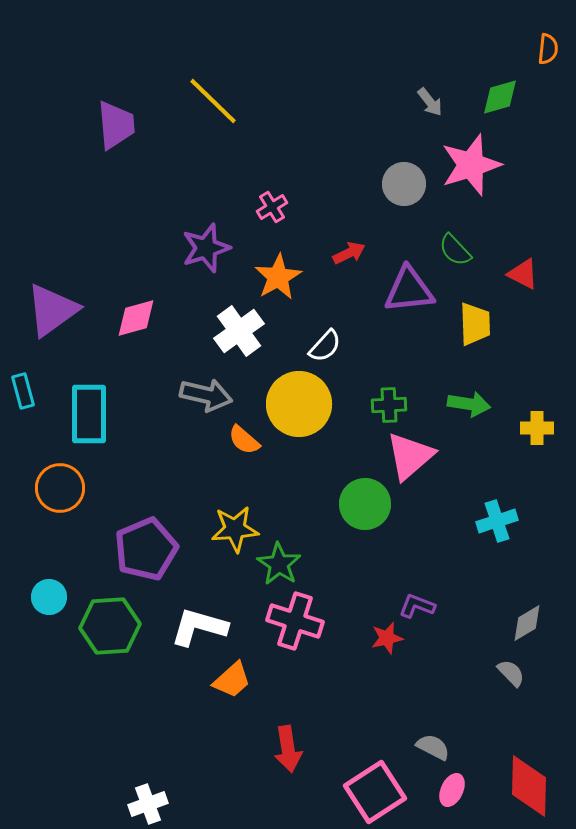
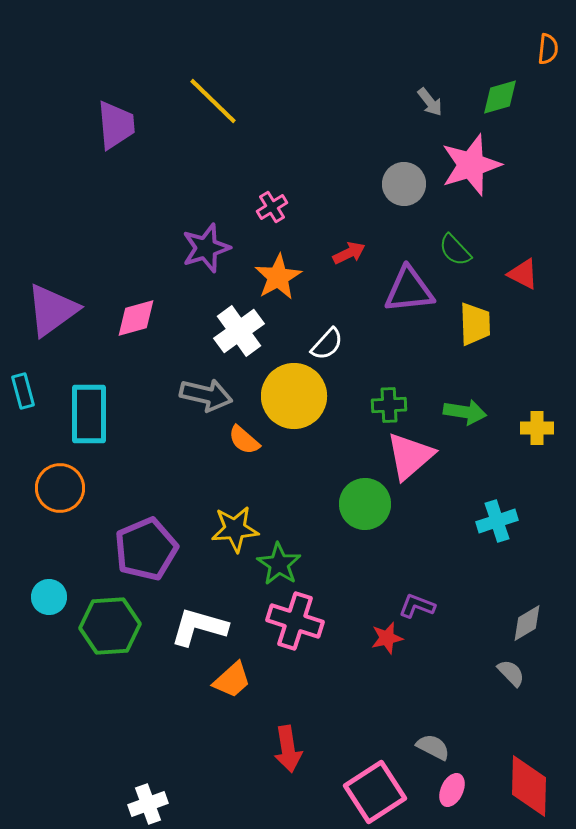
white semicircle at (325, 346): moved 2 px right, 2 px up
yellow circle at (299, 404): moved 5 px left, 8 px up
green arrow at (469, 404): moved 4 px left, 8 px down
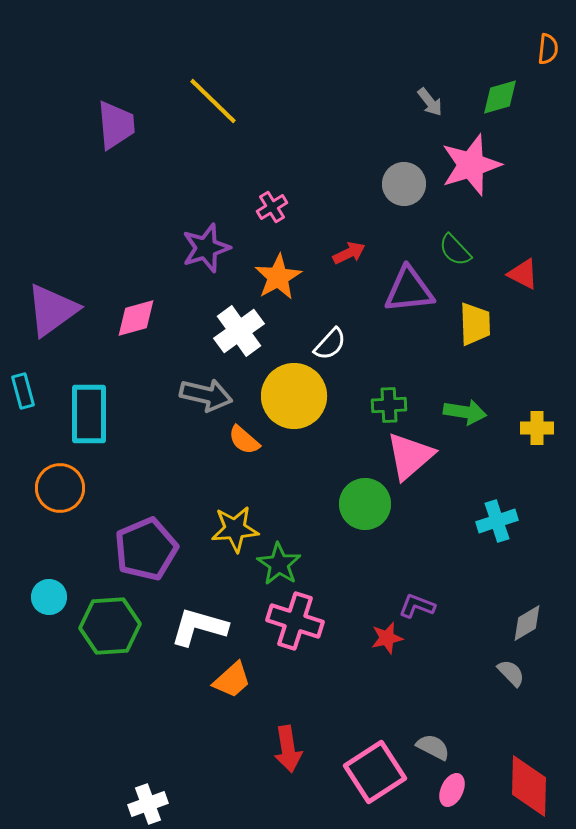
white semicircle at (327, 344): moved 3 px right
pink square at (375, 792): moved 20 px up
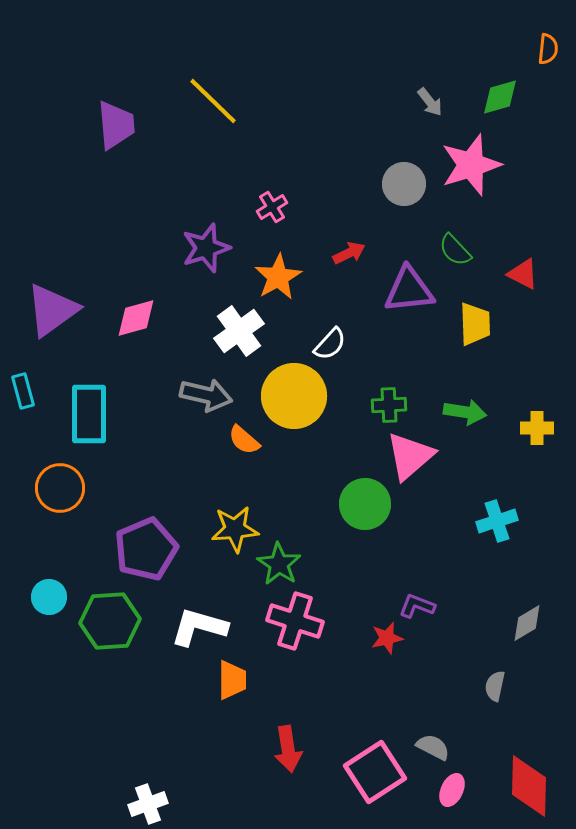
green hexagon at (110, 626): moved 5 px up
gray semicircle at (511, 673): moved 16 px left, 13 px down; rotated 124 degrees counterclockwise
orange trapezoid at (232, 680): rotated 48 degrees counterclockwise
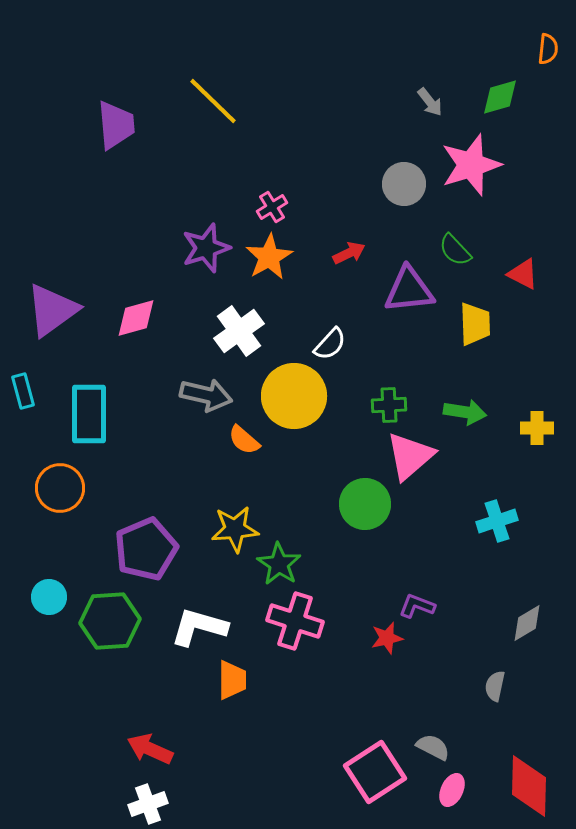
orange star at (278, 277): moved 9 px left, 20 px up
red arrow at (288, 749): moved 138 px left; rotated 123 degrees clockwise
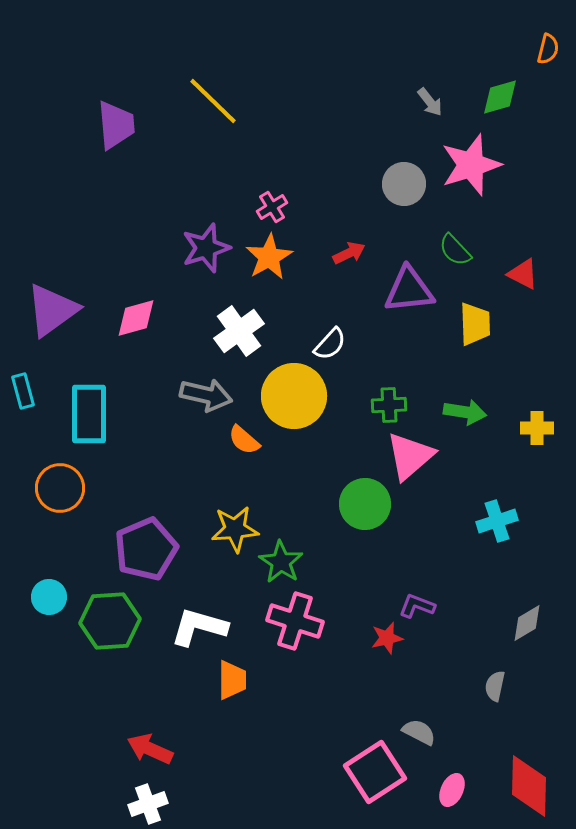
orange semicircle at (548, 49): rotated 8 degrees clockwise
green star at (279, 564): moved 2 px right, 2 px up
gray semicircle at (433, 747): moved 14 px left, 15 px up
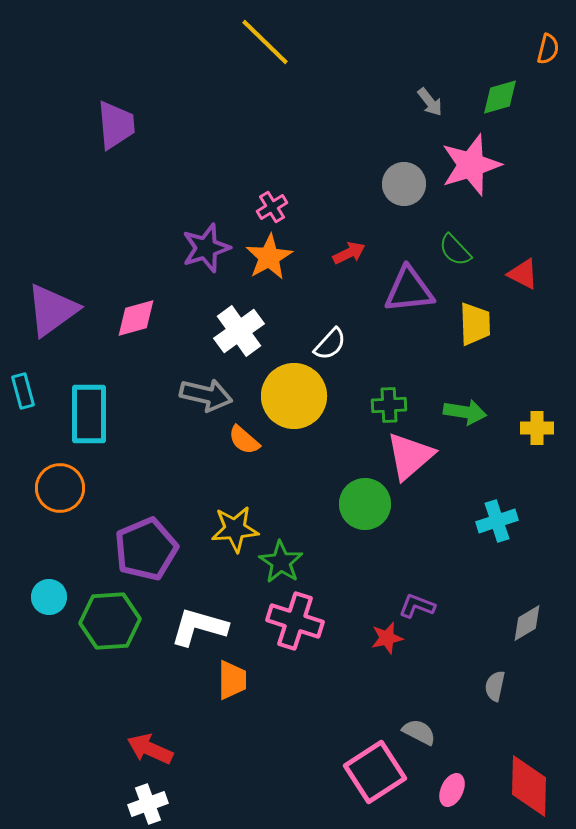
yellow line at (213, 101): moved 52 px right, 59 px up
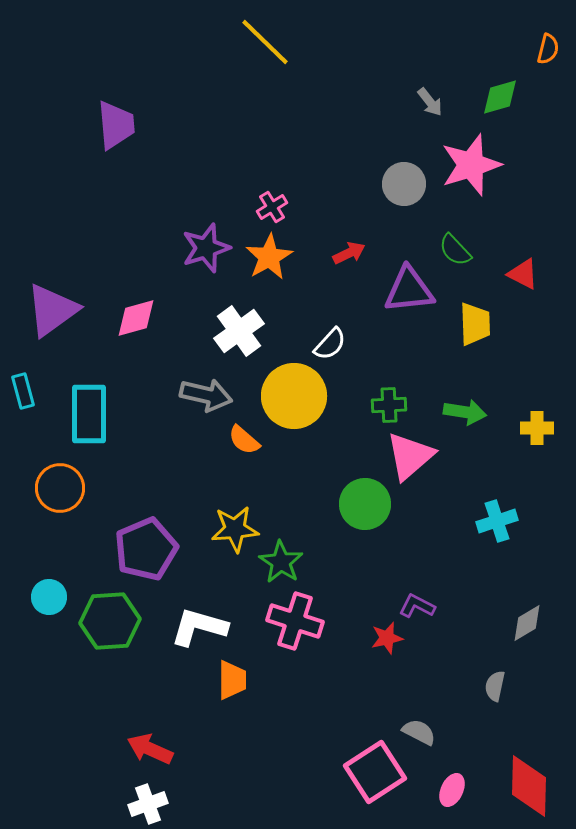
purple L-shape at (417, 606): rotated 6 degrees clockwise
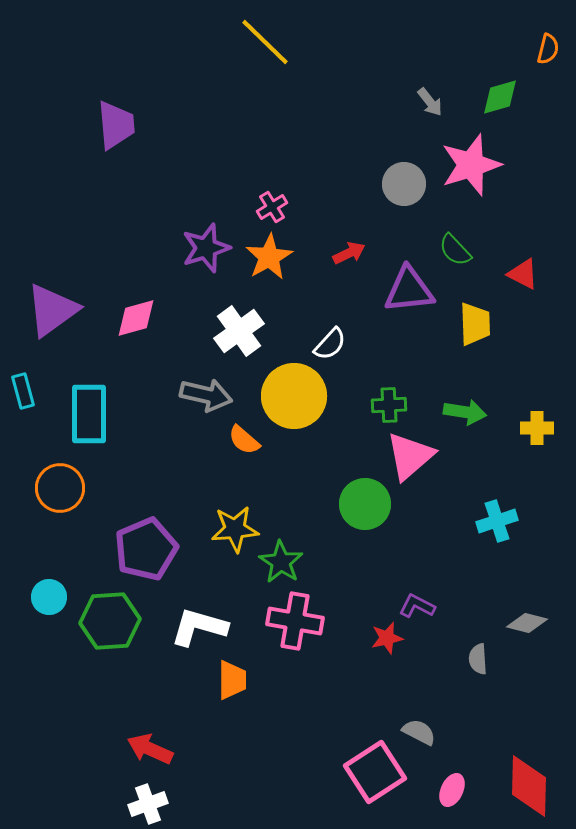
pink cross at (295, 621): rotated 8 degrees counterclockwise
gray diamond at (527, 623): rotated 45 degrees clockwise
gray semicircle at (495, 686): moved 17 px left, 27 px up; rotated 16 degrees counterclockwise
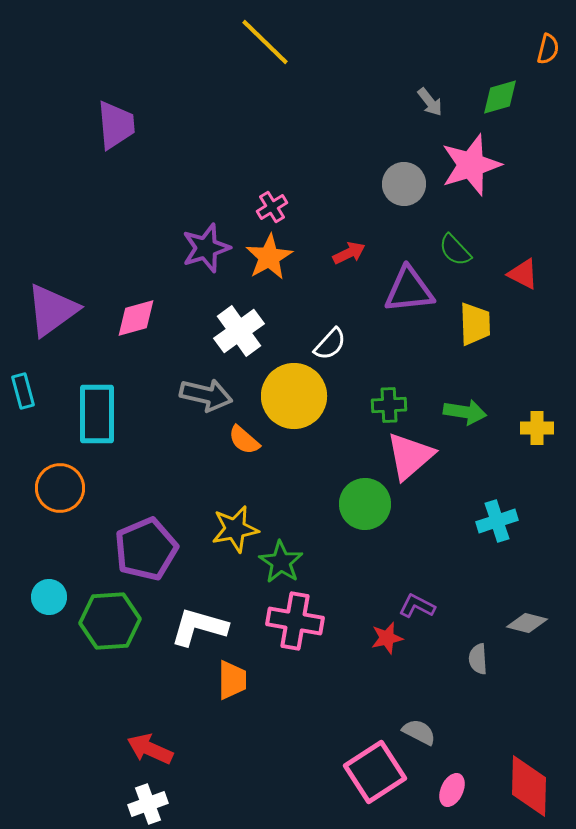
cyan rectangle at (89, 414): moved 8 px right
yellow star at (235, 529): rotated 6 degrees counterclockwise
